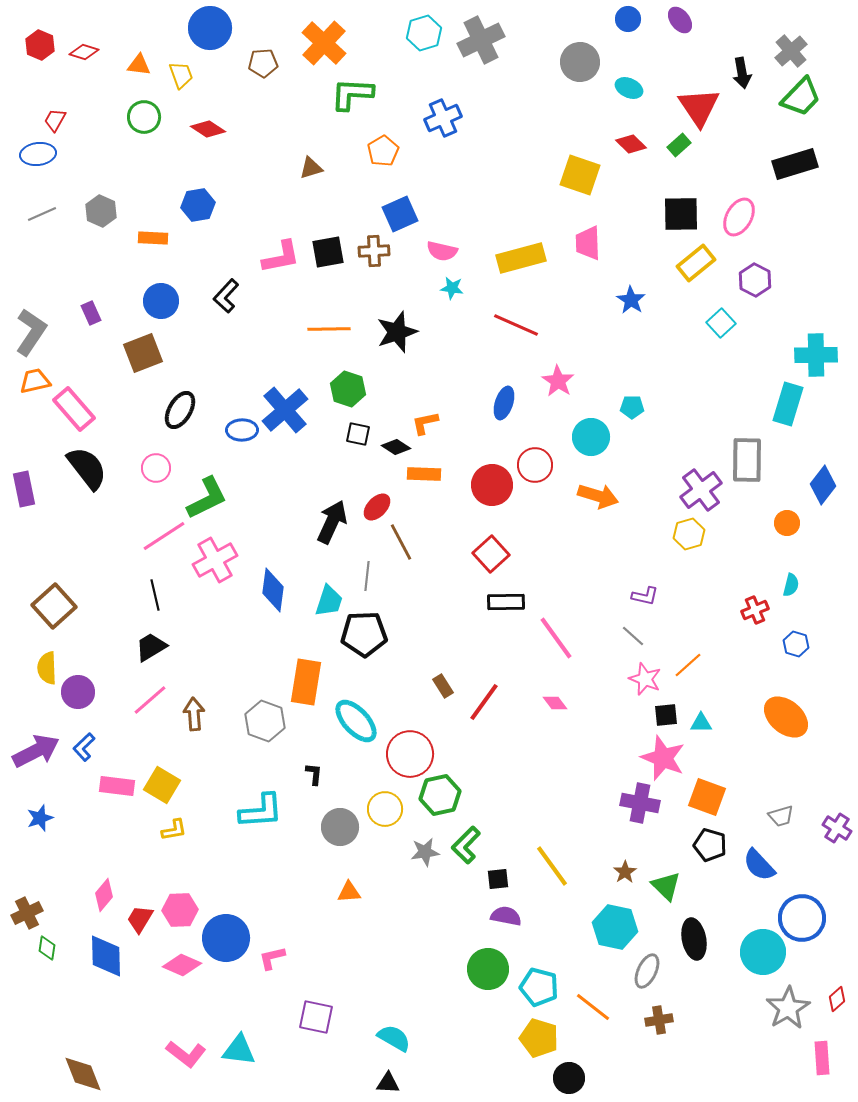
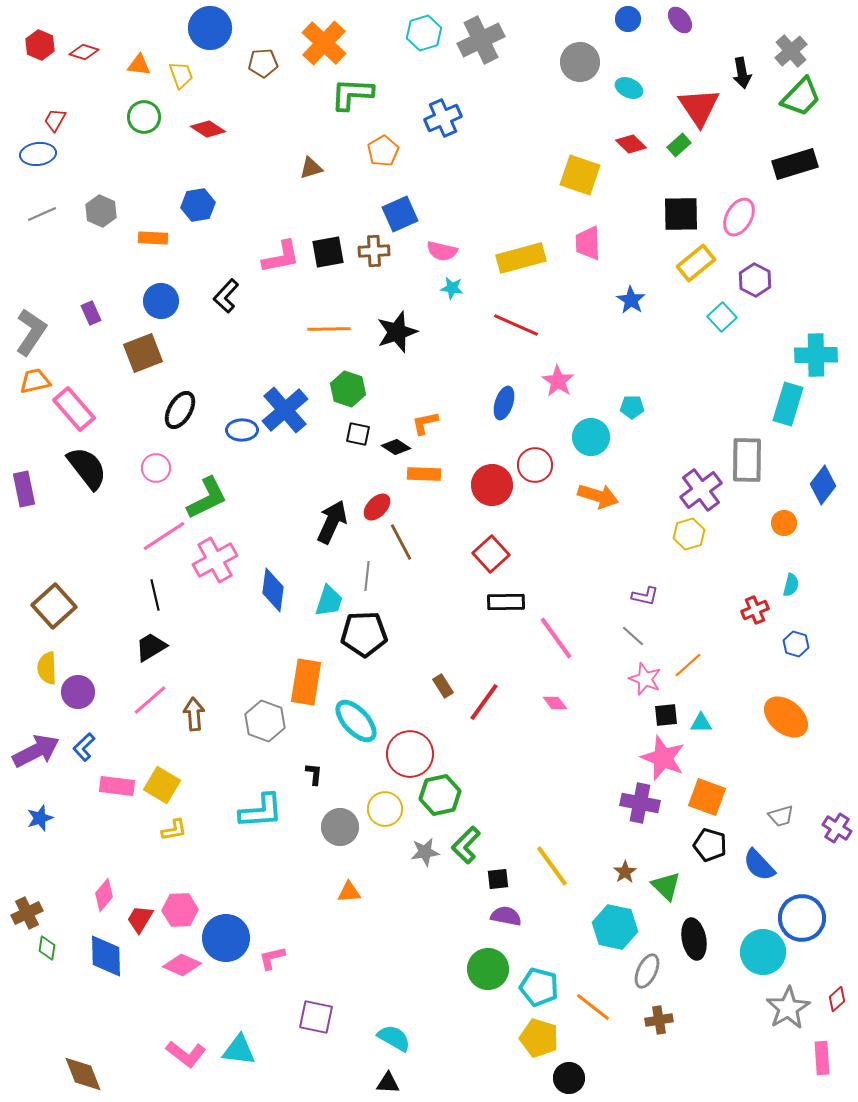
cyan square at (721, 323): moved 1 px right, 6 px up
orange circle at (787, 523): moved 3 px left
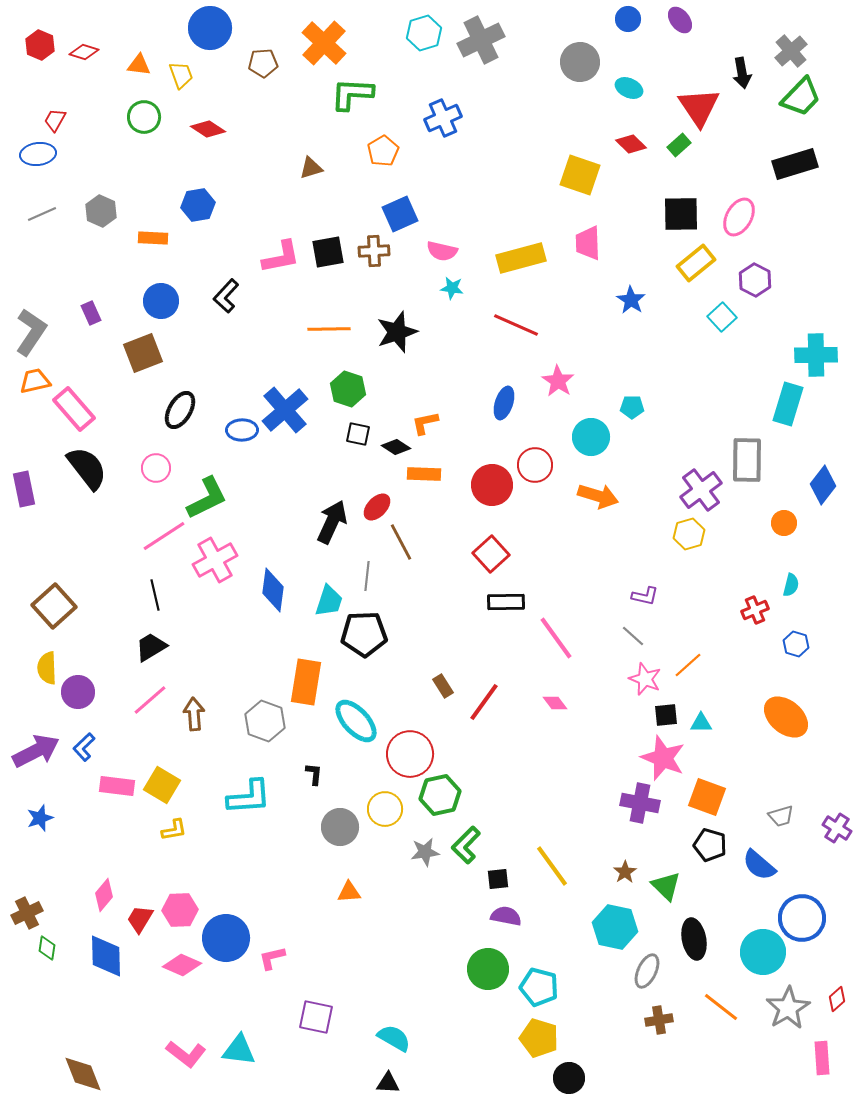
cyan L-shape at (261, 811): moved 12 px left, 14 px up
blue semicircle at (759, 865): rotated 6 degrees counterclockwise
orange line at (593, 1007): moved 128 px right
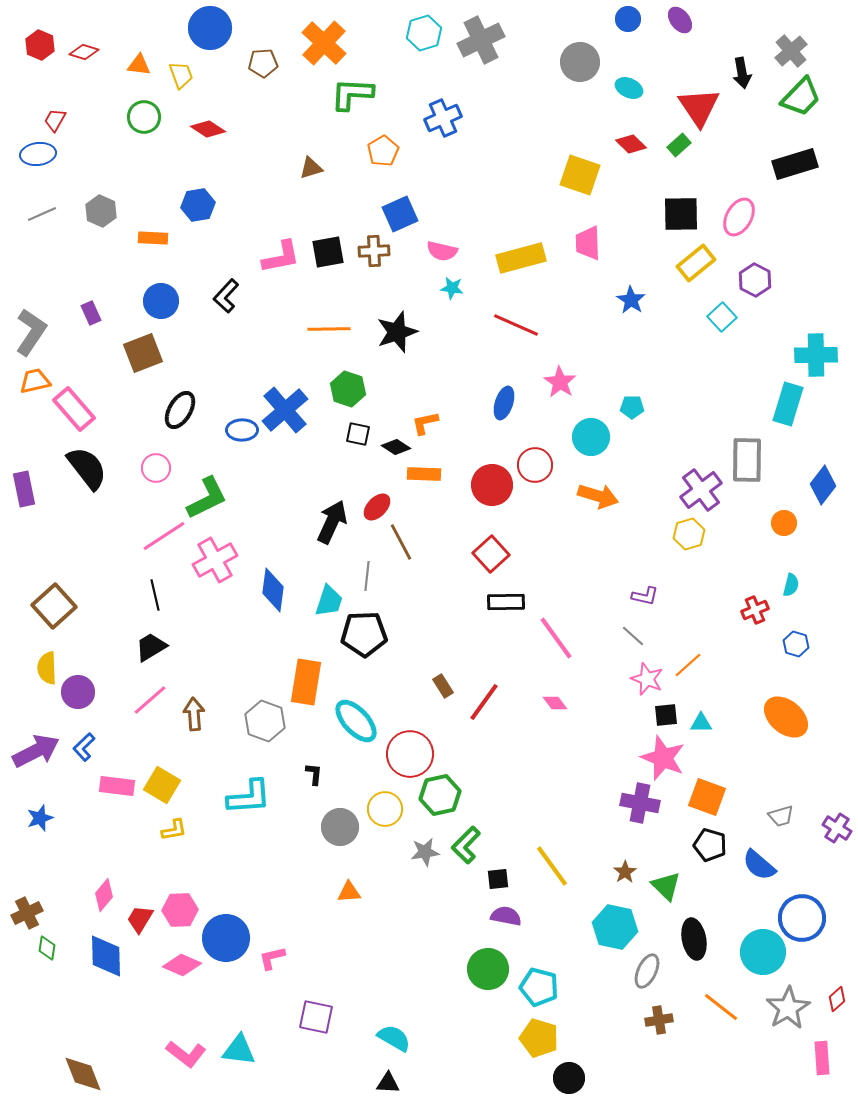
pink star at (558, 381): moved 2 px right, 1 px down
pink star at (645, 679): moved 2 px right
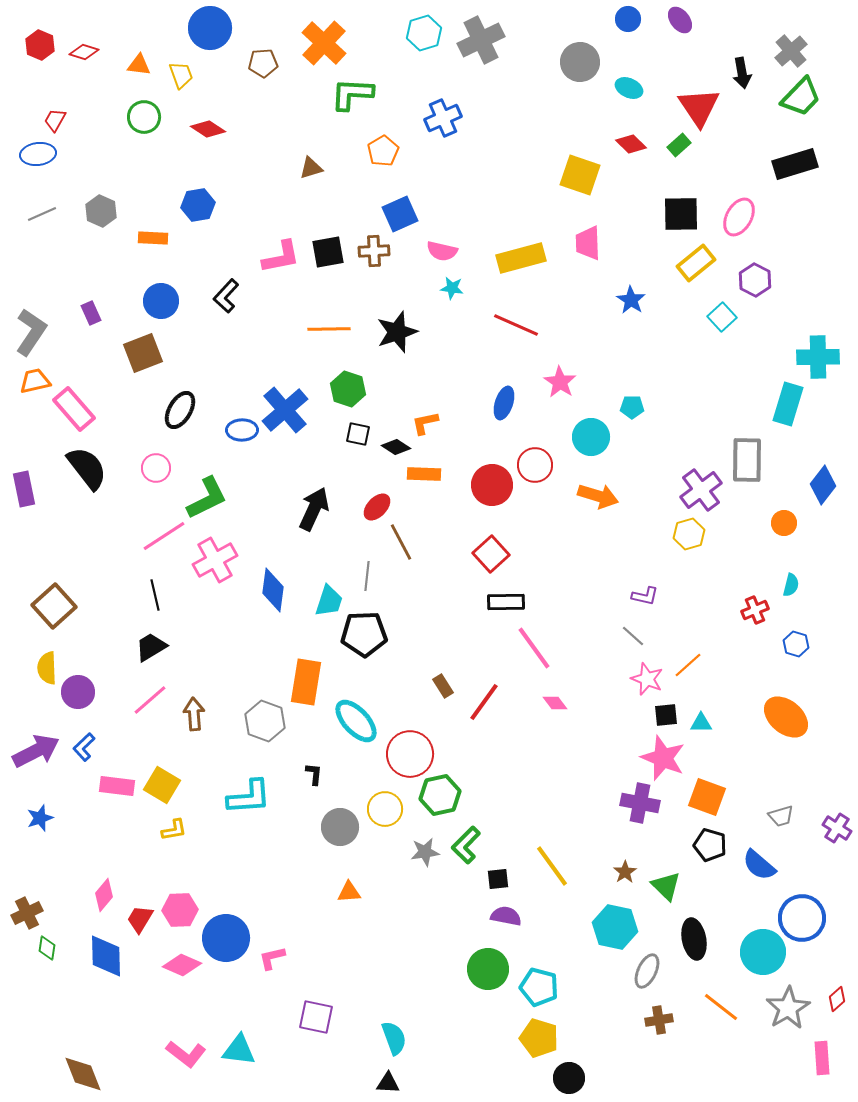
cyan cross at (816, 355): moved 2 px right, 2 px down
black arrow at (332, 522): moved 18 px left, 13 px up
pink line at (556, 638): moved 22 px left, 10 px down
cyan semicircle at (394, 1038): rotated 40 degrees clockwise
